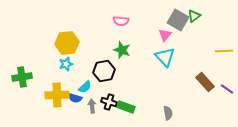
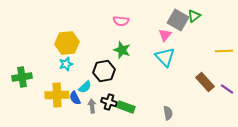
blue semicircle: rotated 48 degrees clockwise
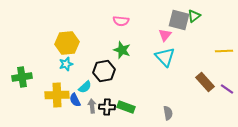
gray square: moved 1 px right; rotated 15 degrees counterclockwise
blue semicircle: moved 2 px down
black cross: moved 2 px left, 5 px down; rotated 14 degrees counterclockwise
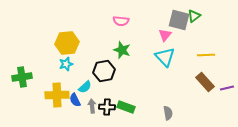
yellow line: moved 18 px left, 4 px down
purple line: moved 1 px up; rotated 48 degrees counterclockwise
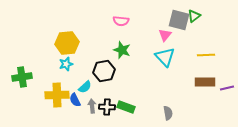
brown rectangle: rotated 48 degrees counterclockwise
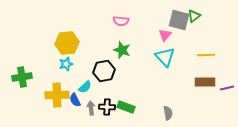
gray arrow: moved 1 px left, 2 px down
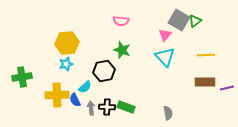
green triangle: moved 1 px right, 5 px down
gray square: rotated 15 degrees clockwise
